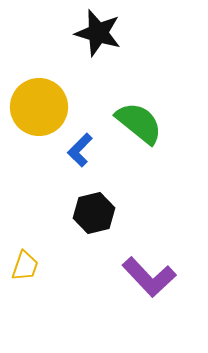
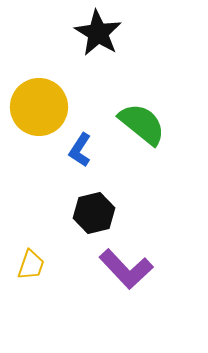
black star: rotated 15 degrees clockwise
green semicircle: moved 3 px right, 1 px down
blue L-shape: rotated 12 degrees counterclockwise
yellow trapezoid: moved 6 px right, 1 px up
purple L-shape: moved 23 px left, 8 px up
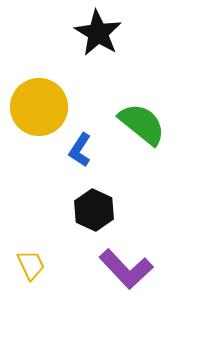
black hexagon: moved 3 px up; rotated 21 degrees counterclockwise
yellow trapezoid: rotated 44 degrees counterclockwise
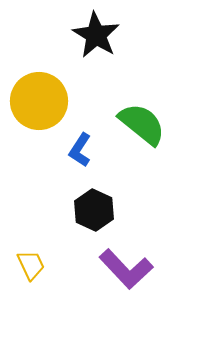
black star: moved 2 px left, 2 px down
yellow circle: moved 6 px up
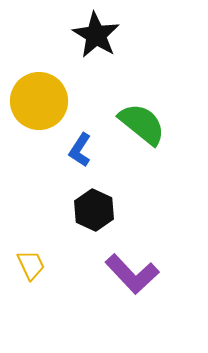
purple L-shape: moved 6 px right, 5 px down
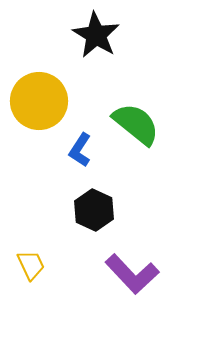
green semicircle: moved 6 px left
